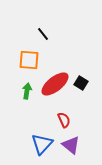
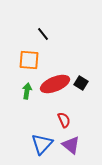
red ellipse: rotated 16 degrees clockwise
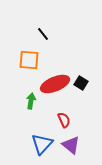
green arrow: moved 4 px right, 10 px down
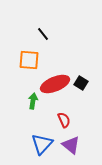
green arrow: moved 2 px right
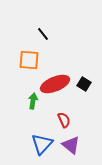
black square: moved 3 px right, 1 px down
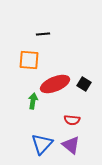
black line: rotated 56 degrees counterclockwise
red semicircle: moved 8 px right; rotated 119 degrees clockwise
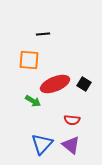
green arrow: rotated 112 degrees clockwise
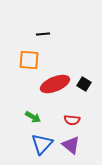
green arrow: moved 16 px down
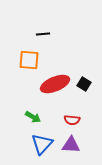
purple triangle: rotated 36 degrees counterclockwise
